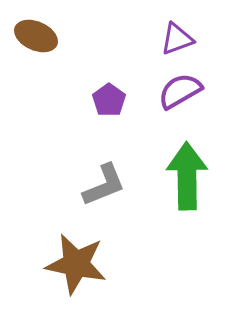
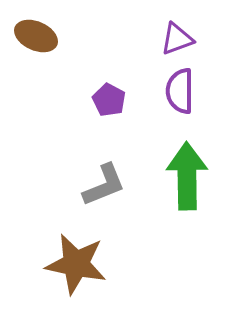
purple semicircle: rotated 60 degrees counterclockwise
purple pentagon: rotated 8 degrees counterclockwise
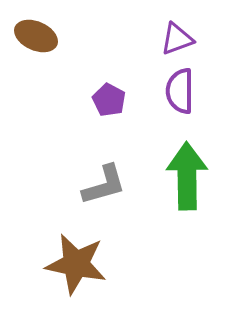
gray L-shape: rotated 6 degrees clockwise
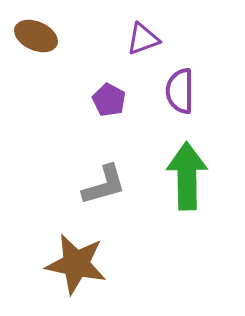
purple triangle: moved 34 px left
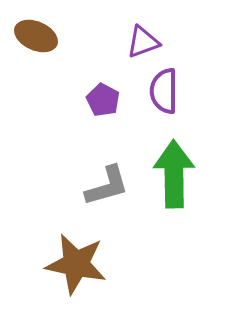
purple triangle: moved 3 px down
purple semicircle: moved 16 px left
purple pentagon: moved 6 px left
green arrow: moved 13 px left, 2 px up
gray L-shape: moved 3 px right, 1 px down
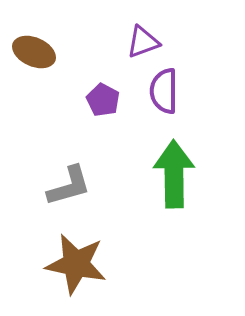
brown ellipse: moved 2 px left, 16 px down
gray L-shape: moved 38 px left
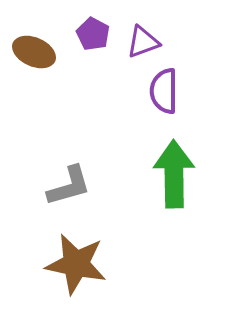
purple pentagon: moved 10 px left, 66 px up
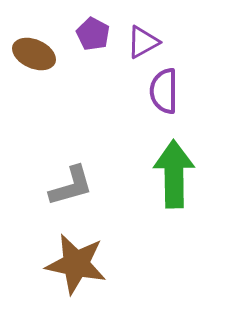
purple triangle: rotated 9 degrees counterclockwise
brown ellipse: moved 2 px down
gray L-shape: moved 2 px right
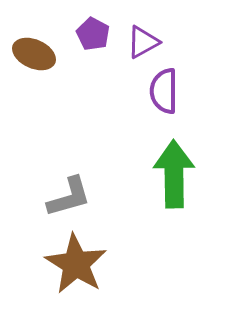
gray L-shape: moved 2 px left, 11 px down
brown star: rotated 20 degrees clockwise
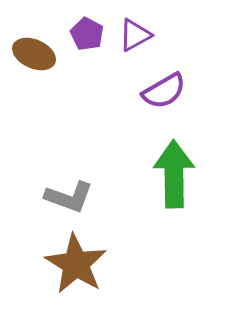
purple pentagon: moved 6 px left
purple triangle: moved 8 px left, 7 px up
purple semicircle: rotated 120 degrees counterclockwise
gray L-shape: rotated 36 degrees clockwise
